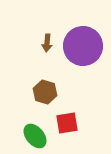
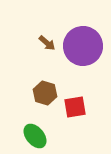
brown arrow: rotated 54 degrees counterclockwise
brown hexagon: moved 1 px down
red square: moved 8 px right, 16 px up
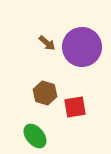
purple circle: moved 1 px left, 1 px down
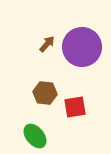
brown arrow: moved 1 px down; rotated 90 degrees counterclockwise
brown hexagon: rotated 10 degrees counterclockwise
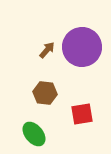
brown arrow: moved 6 px down
red square: moved 7 px right, 7 px down
green ellipse: moved 1 px left, 2 px up
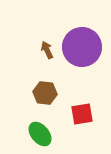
brown arrow: rotated 66 degrees counterclockwise
green ellipse: moved 6 px right
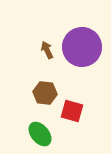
red square: moved 10 px left, 3 px up; rotated 25 degrees clockwise
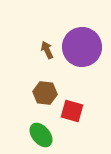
green ellipse: moved 1 px right, 1 px down
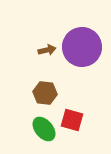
brown arrow: rotated 102 degrees clockwise
red square: moved 9 px down
green ellipse: moved 3 px right, 6 px up
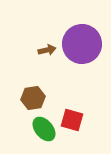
purple circle: moved 3 px up
brown hexagon: moved 12 px left, 5 px down; rotated 15 degrees counterclockwise
